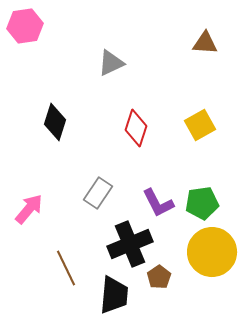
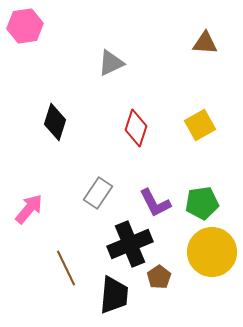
purple L-shape: moved 3 px left
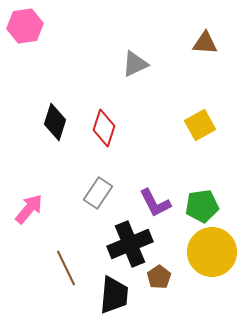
gray triangle: moved 24 px right, 1 px down
red diamond: moved 32 px left
green pentagon: moved 3 px down
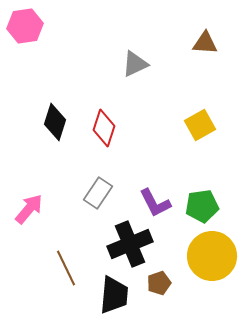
yellow circle: moved 4 px down
brown pentagon: moved 6 px down; rotated 15 degrees clockwise
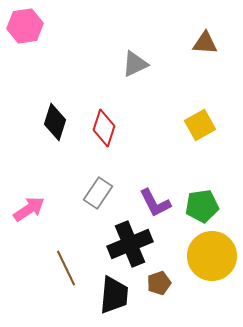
pink arrow: rotated 16 degrees clockwise
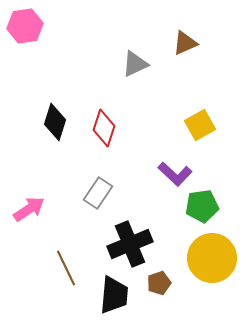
brown triangle: moved 20 px left; rotated 28 degrees counterclockwise
purple L-shape: moved 20 px right, 29 px up; rotated 20 degrees counterclockwise
yellow circle: moved 2 px down
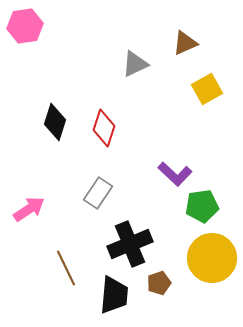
yellow square: moved 7 px right, 36 px up
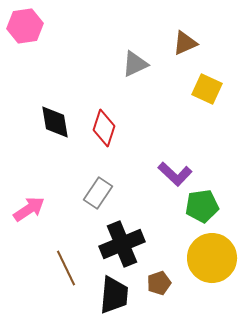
yellow square: rotated 36 degrees counterclockwise
black diamond: rotated 27 degrees counterclockwise
black cross: moved 8 px left
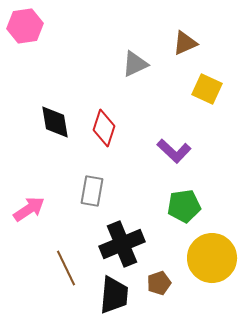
purple L-shape: moved 1 px left, 23 px up
gray rectangle: moved 6 px left, 2 px up; rotated 24 degrees counterclockwise
green pentagon: moved 18 px left
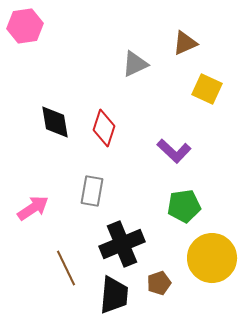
pink arrow: moved 4 px right, 1 px up
